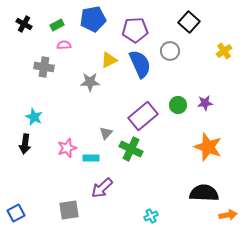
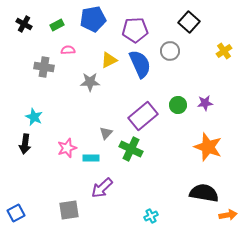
pink semicircle: moved 4 px right, 5 px down
black semicircle: rotated 8 degrees clockwise
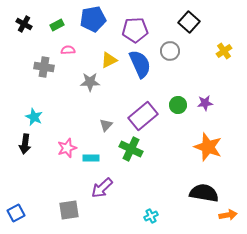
gray triangle: moved 8 px up
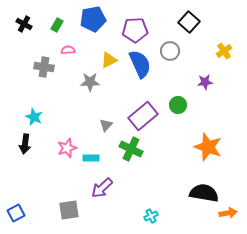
green rectangle: rotated 32 degrees counterclockwise
purple star: moved 21 px up
orange arrow: moved 2 px up
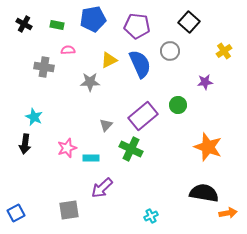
green rectangle: rotated 72 degrees clockwise
purple pentagon: moved 2 px right, 4 px up; rotated 10 degrees clockwise
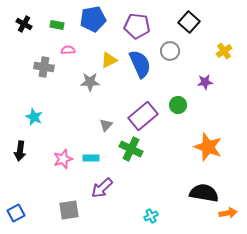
black arrow: moved 5 px left, 7 px down
pink star: moved 4 px left, 11 px down
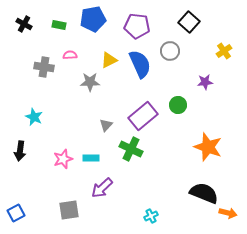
green rectangle: moved 2 px right
pink semicircle: moved 2 px right, 5 px down
black semicircle: rotated 12 degrees clockwise
orange arrow: rotated 24 degrees clockwise
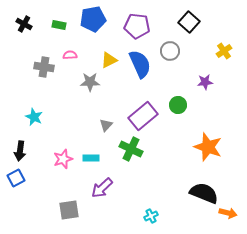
blue square: moved 35 px up
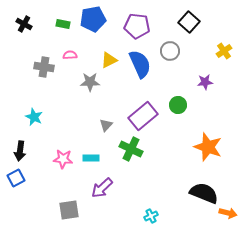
green rectangle: moved 4 px right, 1 px up
pink star: rotated 24 degrees clockwise
